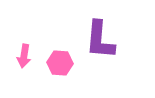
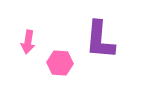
pink arrow: moved 4 px right, 14 px up
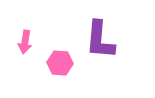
pink arrow: moved 3 px left
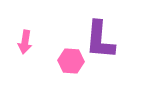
pink hexagon: moved 11 px right, 2 px up
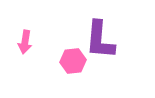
pink hexagon: moved 2 px right; rotated 10 degrees counterclockwise
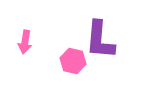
pink hexagon: rotated 20 degrees clockwise
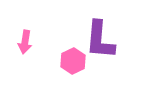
pink hexagon: rotated 20 degrees clockwise
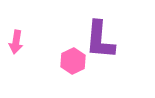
pink arrow: moved 9 px left
